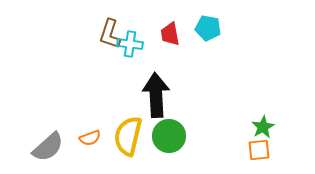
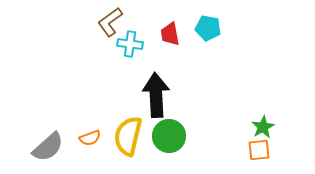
brown L-shape: moved 12 px up; rotated 36 degrees clockwise
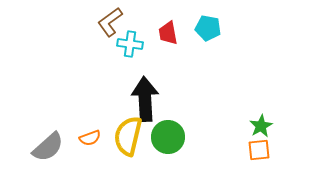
red trapezoid: moved 2 px left, 1 px up
black arrow: moved 11 px left, 4 px down
green star: moved 2 px left, 1 px up
green circle: moved 1 px left, 1 px down
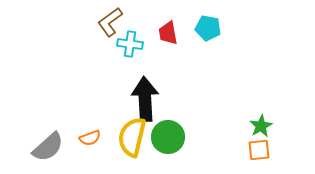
yellow semicircle: moved 4 px right, 1 px down
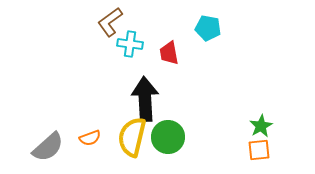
red trapezoid: moved 1 px right, 20 px down
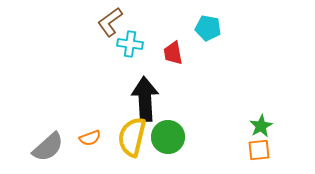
red trapezoid: moved 4 px right
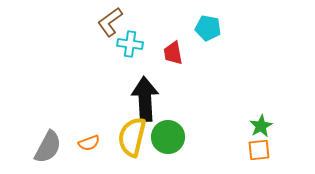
orange semicircle: moved 1 px left, 5 px down
gray semicircle: rotated 20 degrees counterclockwise
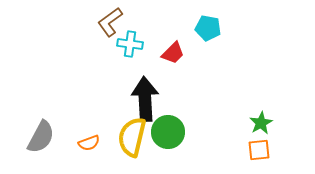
red trapezoid: rotated 125 degrees counterclockwise
green star: moved 3 px up
green circle: moved 5 px up
gray semicircle: moved 7 px left, 10 px up
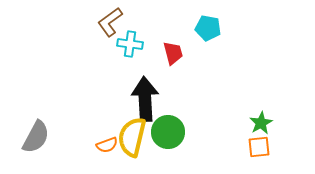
red trapezoid: rotated 60 degrees counterclockwise
gray semicircle: moved 5 px left
orange semicircle: moved 18 px right, 2 px down
orange square: moved 3 px up
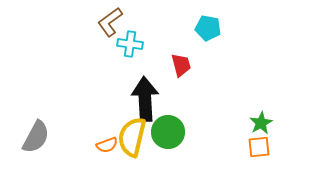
red trapezoid: moved 8 px right, 12 px down
